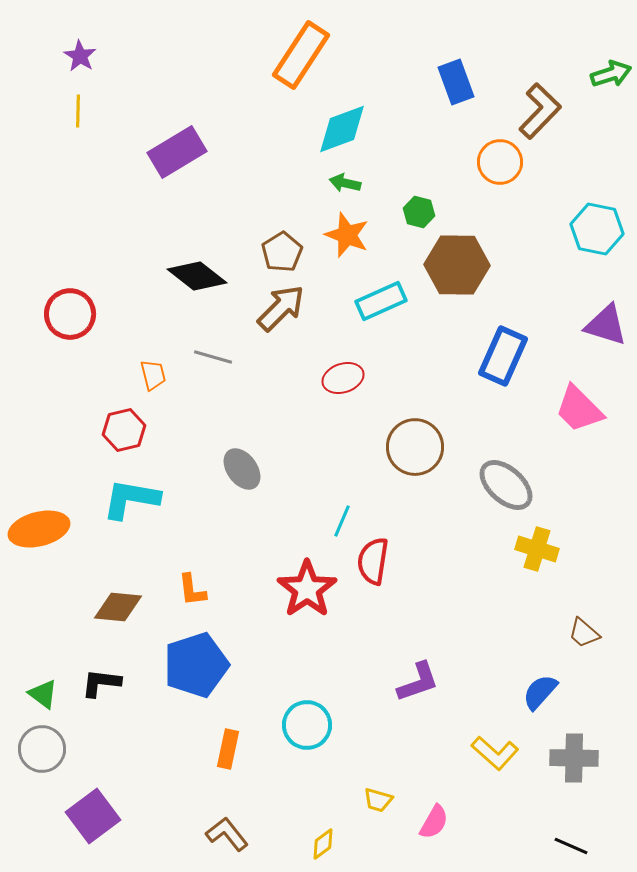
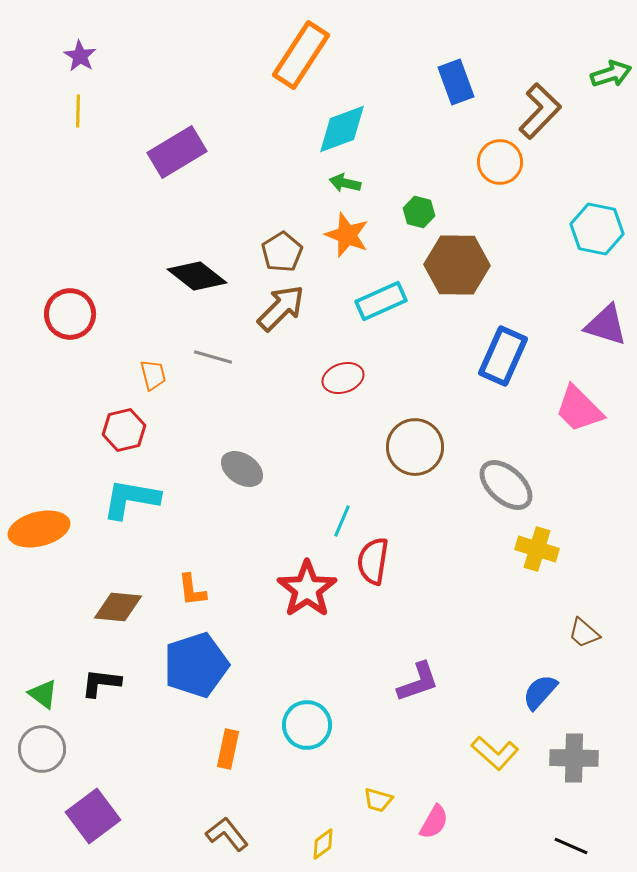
gray ellipse at (242, 469): rotated 21 degrees counterclockwise
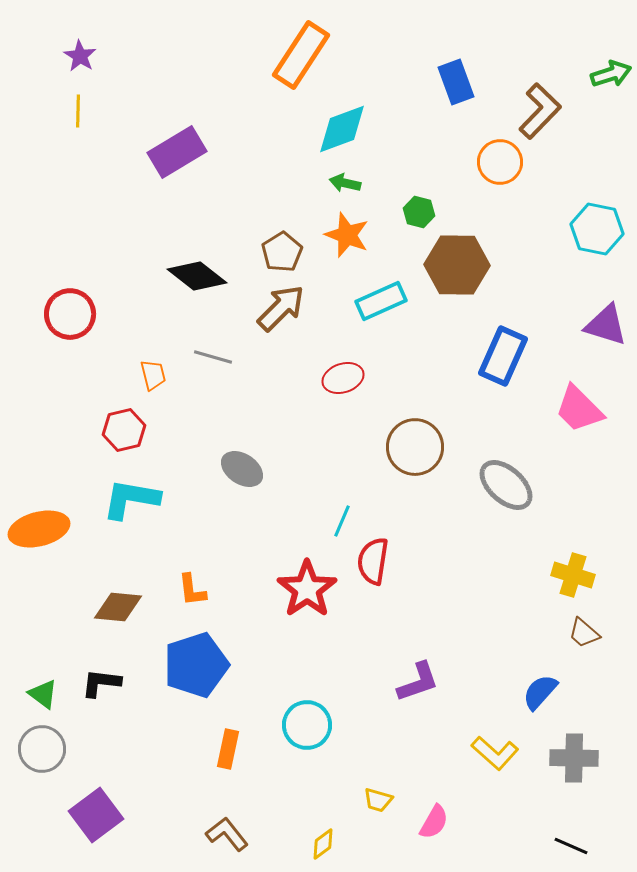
yellow cross at (537, 549): moved 36 px right, 26 px down
purple square at (93, 816): moved 3 px right, 1 px up
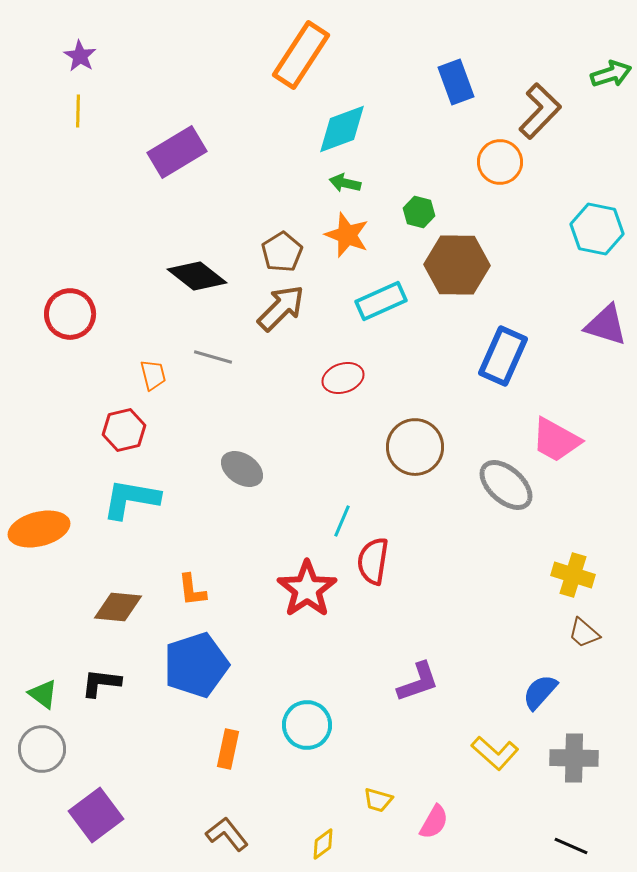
pink trapezoid at (579, 409): moved 23 px left, 31 px down; rotated 16 degrees counterclockwise
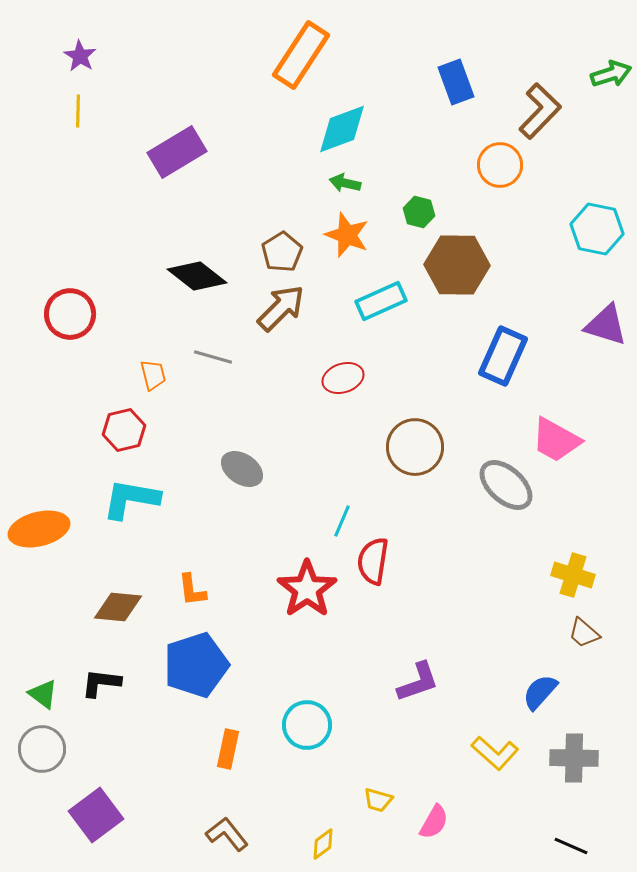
orange circle at (500, 162): moved 3 px down
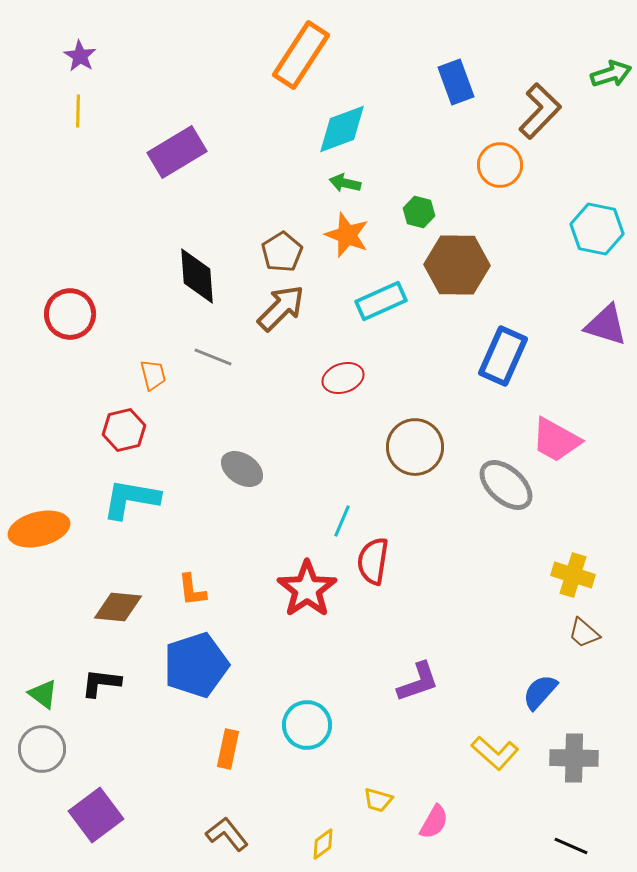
black diamond at (197, 276): rotated 48 degrees clockwise
gray line at (213, 357): rotated 6 degrees clockwise
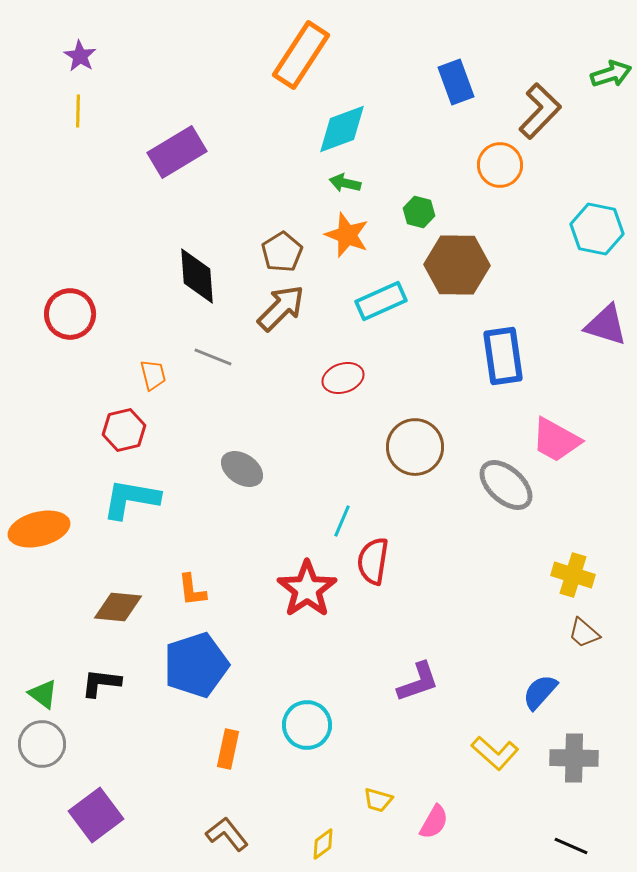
blue rectangle at (503, 356): rotated 32 degrees counterclockwise
gray circle at (42, 749): moved 5 px up
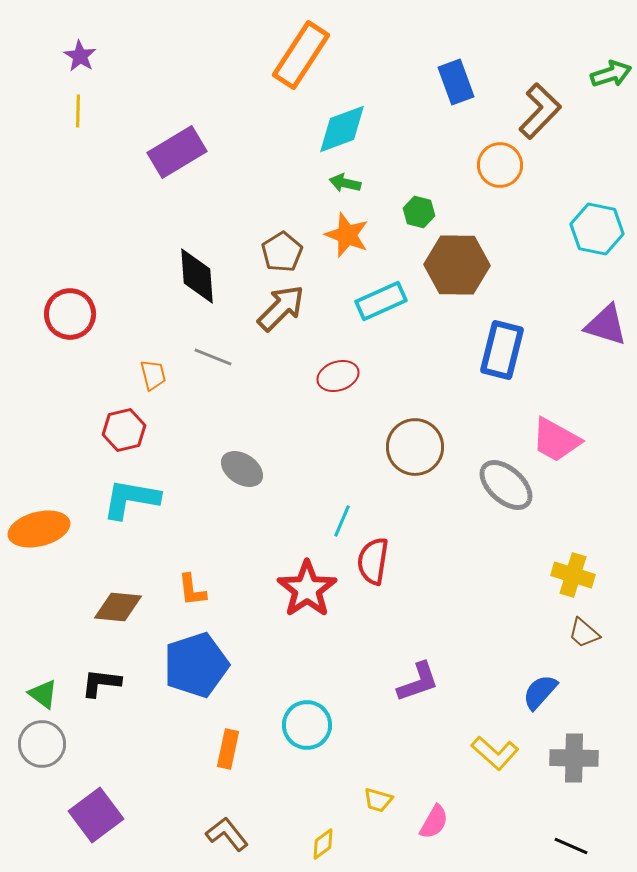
blue rectangle at (503, 356): moved 1 px left, 6 px up; rotated 22 degrees clockwise
red ellipse at (343, 378): moved 5 px left, 2 px up
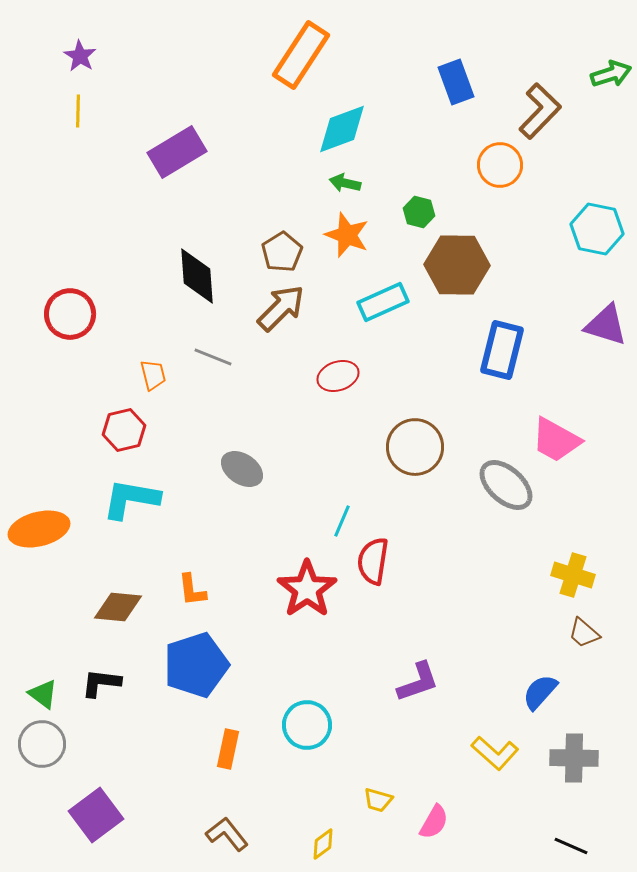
cyan rectangle at (381, 301): moved 2 px right, 1 px down
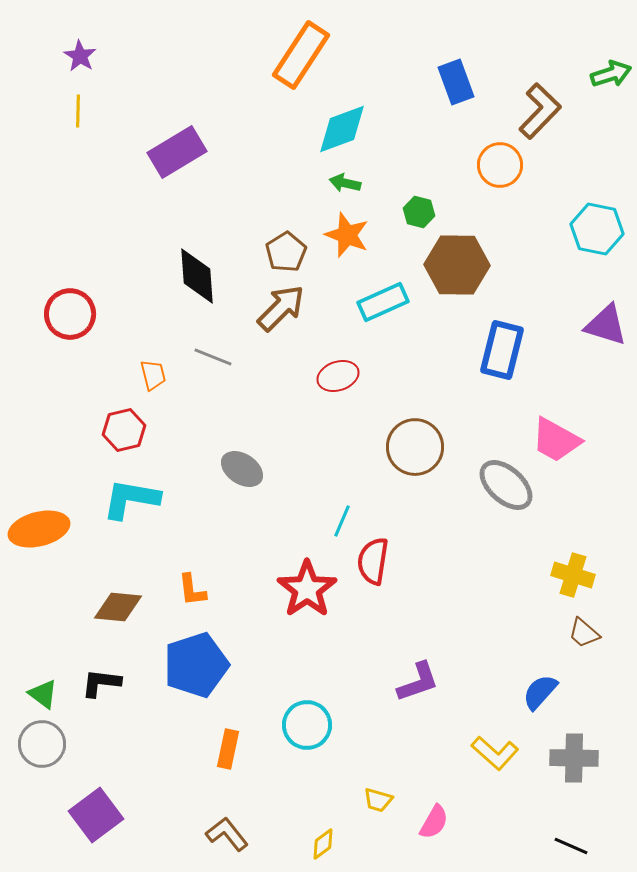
brown pentagon at (282, 252): moved 4 px right
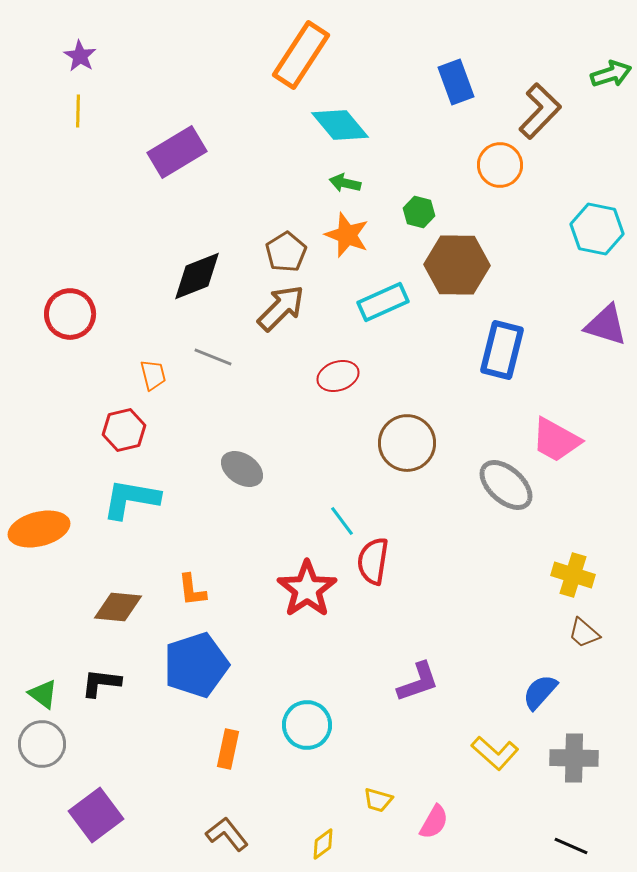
cyan diamond at (342, 129): moved 2 px left, 4 px up; rotated 70 degrees clockwise
black diamond at (197, 276): rotated 72 degrees clockwise
brown circle at (415, 447): moved 8 px left, 4 px up
cyan line at (342, 521): rotated 60 degrees counterclockwise
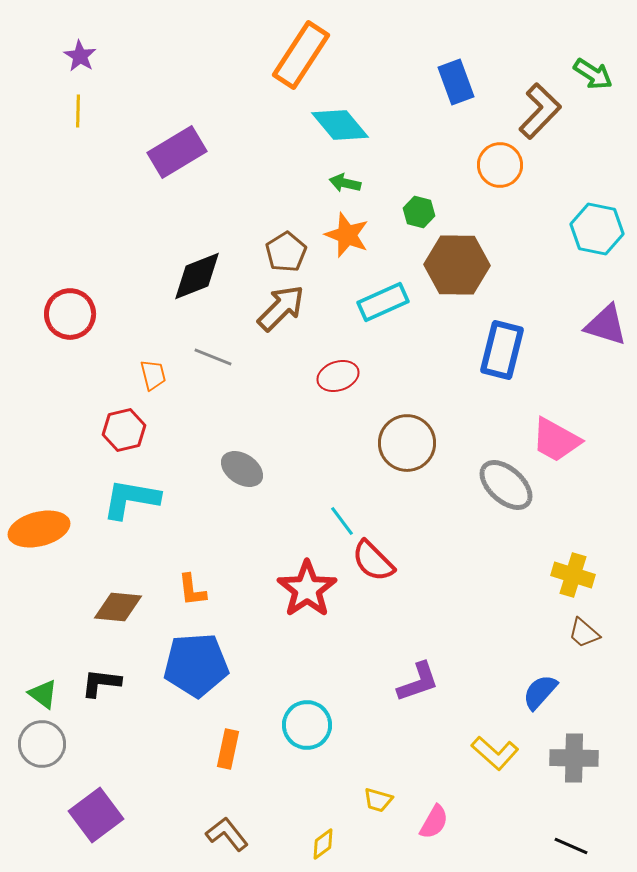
green arrow at (611, 74): moved 18 px left; rotated 51 degrees clockwise
red semicircle at (373, 561): rotated 54 degrees counterclockwise
blue pentagon at (196, 665): rotated 14 degrees clockwise
